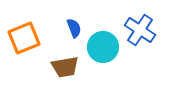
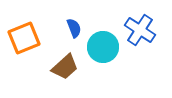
brown trapezoid: rotated 32 degrees counterclockwise
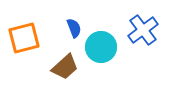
blue cross: moved 3 px right; rotated 20 degrees clockwise
orange square: rotated 8 degrees clockwise
cyan circle: moved 2 px left
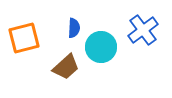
blue semicircle: rotated 24 degrees clockwise
brown trapezoid: moved 1 px right
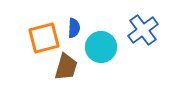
orange square: moved 20 px right
brown trapezoid: rotated 32 degrees counterclockwise
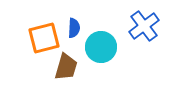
blue cross: moved 1 px right, 4 px up
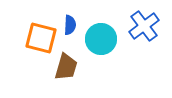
blue semicircle: moved 4 px left, 3 px up
orange square: moved 3 px left; rotated 28 degrees clockwise
cyan circle: moved 8 px up
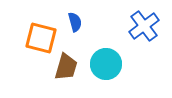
blue semicircle: moved 5 px right, 3 px up; rotated 18 degrees counterclockwise
cyan circle: moved 5 px right, 25 px down
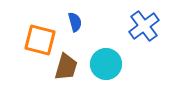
orange square: moved 1 px left, 2 px down
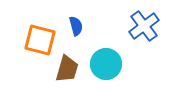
blue semicircle: moved 1 px right, 4 px down
brown trapezoid: moved 1 px right, 2 px down
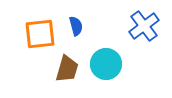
orange square: moved 6 px up; rotated 20 degrees counterclockwise
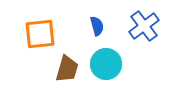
blue semicircle: moved 21 px right
